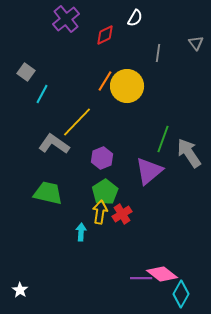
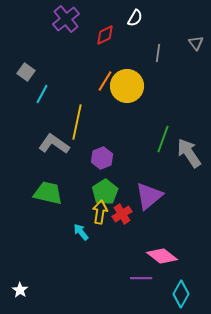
yellow line: rotated 32 degrees counterclockwise
purple triangle: moved 25 px down
cyan arrow: rotated 42 degrees counterclockwise
pink diamond: moved 18 px up
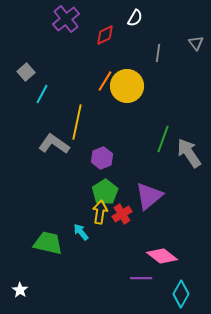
gray square: rotated 12 degrees clockwise
green trapezoid: moved 50 px down
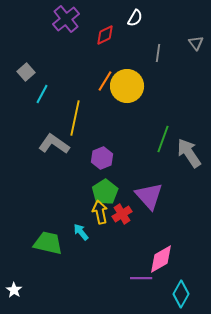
yellow line: moved 2 px left, 4 px up
purple triangle: rotated 32 degrees counterclockwise
yellow arrow: rotated 20 degrees counterclockwise
pink diamond: moved 1 px left, 3 px down; rotated 68 degrees counterclockwise
white star: moved 6 px left
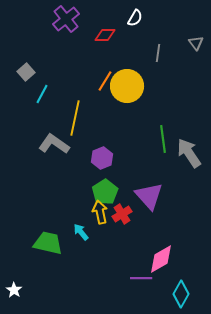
red diamond: rotated 25 degrees clockwise
green line: rotated 28 degrees counterclockwise
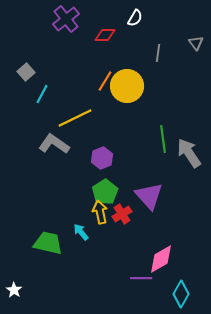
yellow line: rotated 52 degrees clockwise
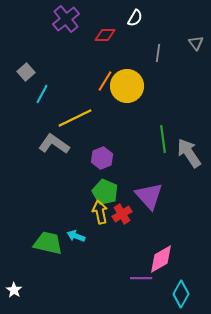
green pentagon: rotated 15 degrees counterclockwise
cyan arrow: moved 5 px left, 4 px down; rotated 30 degrees counterclockwise
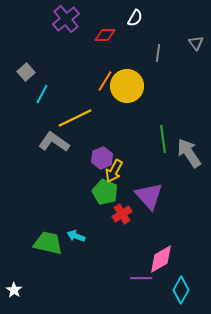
gray L-shape: moved 2 px up
yellow arrow: moved 14 px right, 41 px up; rotated 140 degrees counterclockwise
cyan diamond: moved 4 px up
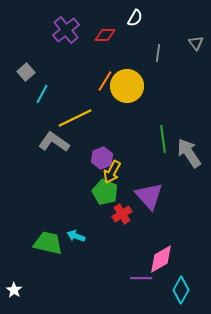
purple cross: moved 11 px down
yellow arrow: moved 2 px left, 1 px down
